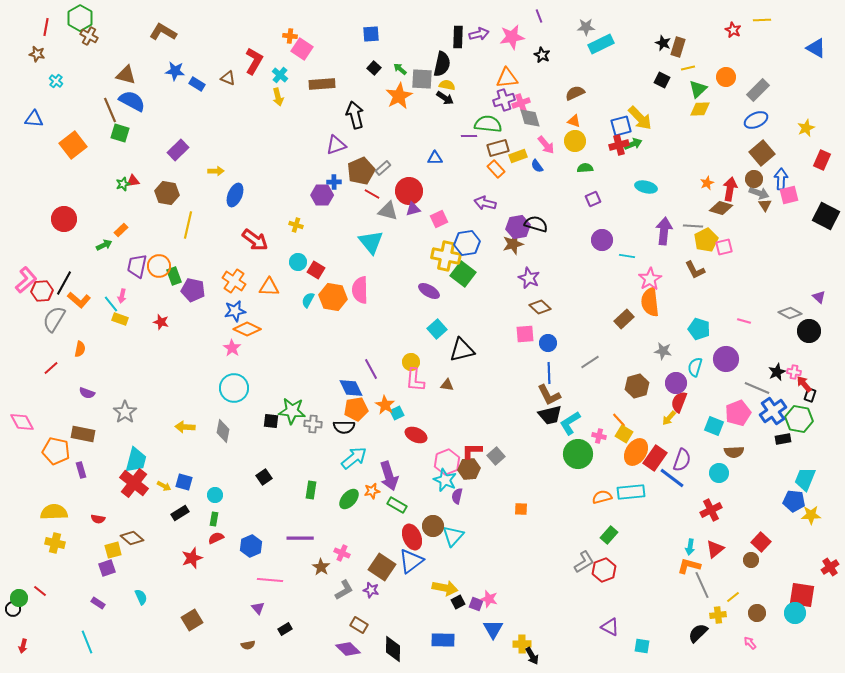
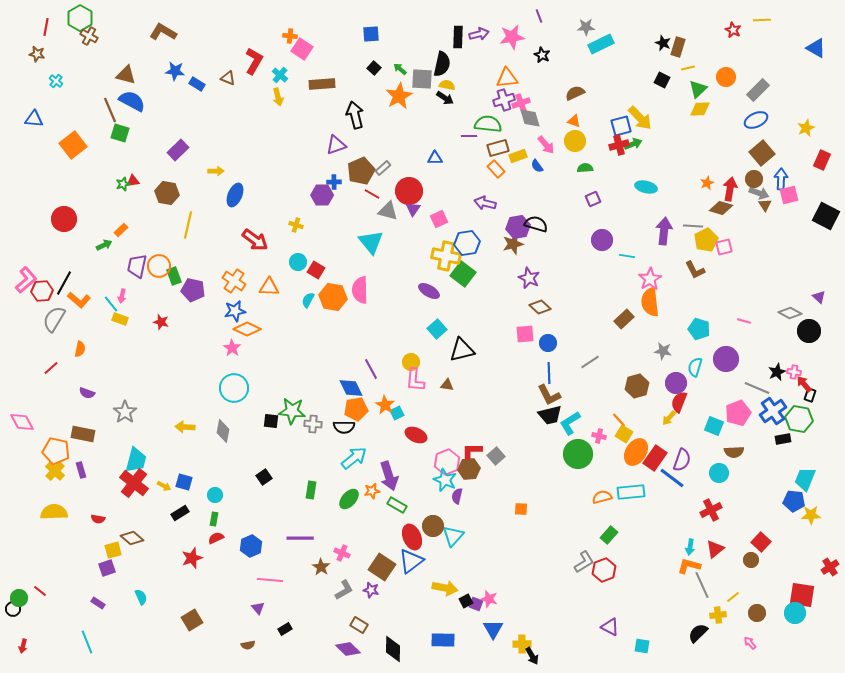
purple triangle at (413, 209): rotated 42 degrees counterclockwise
yellow cross at (55, 543): moved 72 px up; rotated 30 degrees clockwise
black square at (458, 602): moved 8 px right, 1 px up
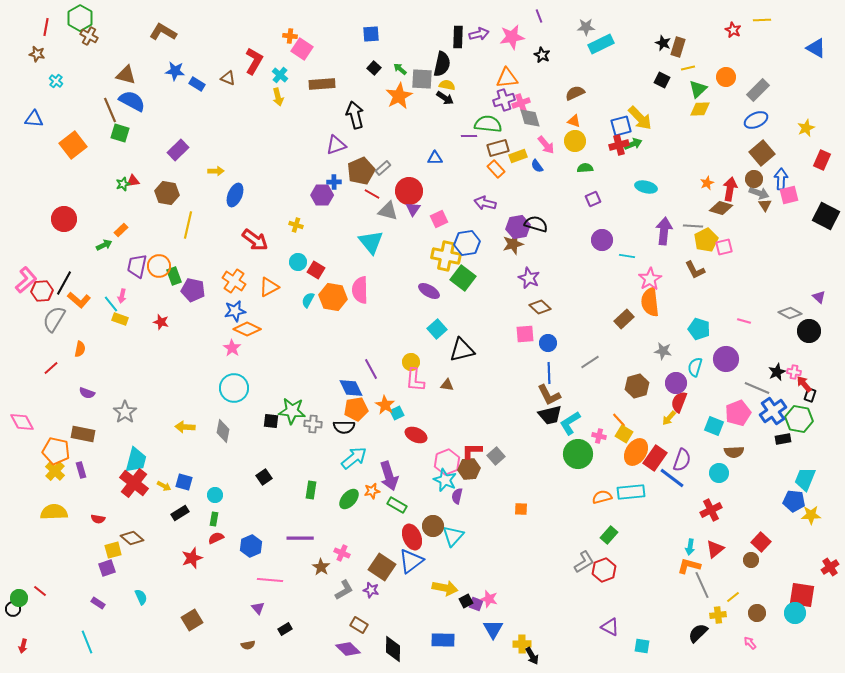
green square at (463, 274): moved 4 px down
orange triangle at (269, 287): rotated 30 degrees counterclockwise
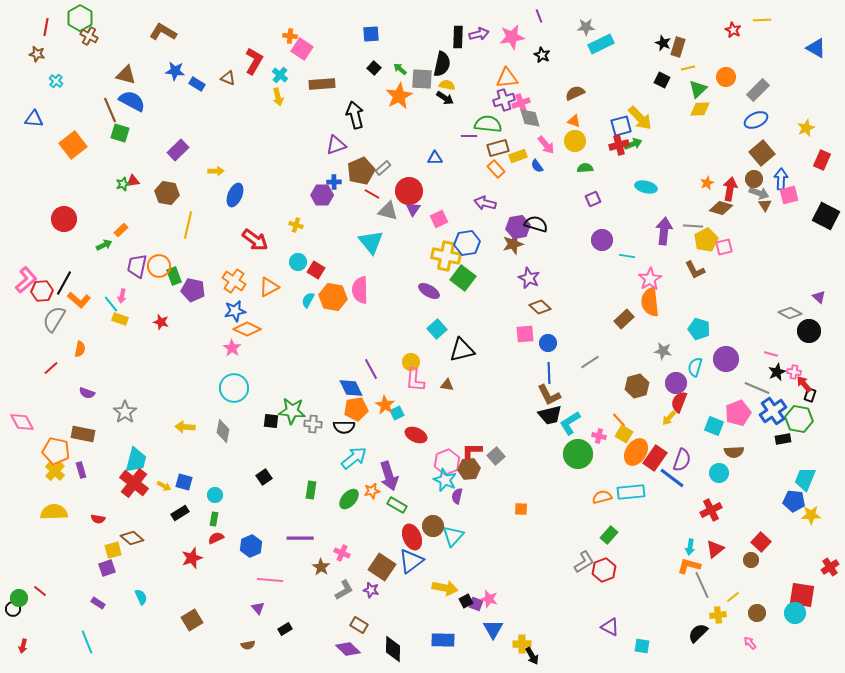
pink line at (744, 321): moved 27 px right, 33 px down
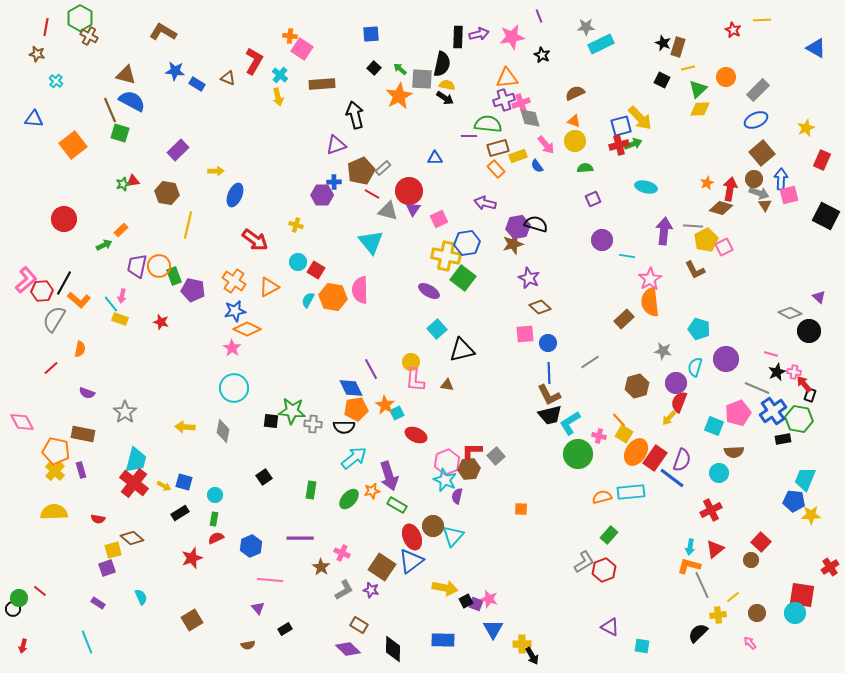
pink square at (724, 247): rotated 12 degrees counterclockwise
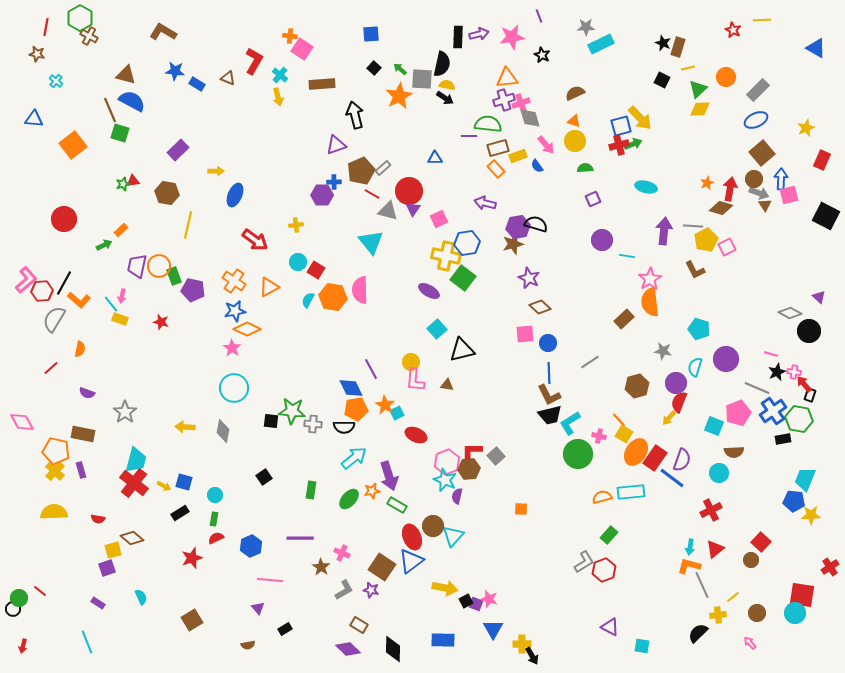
yellow cross at (296, 225): rotated 24 degrees counterclockwise
pink square at (724, 247): moved 3 px right
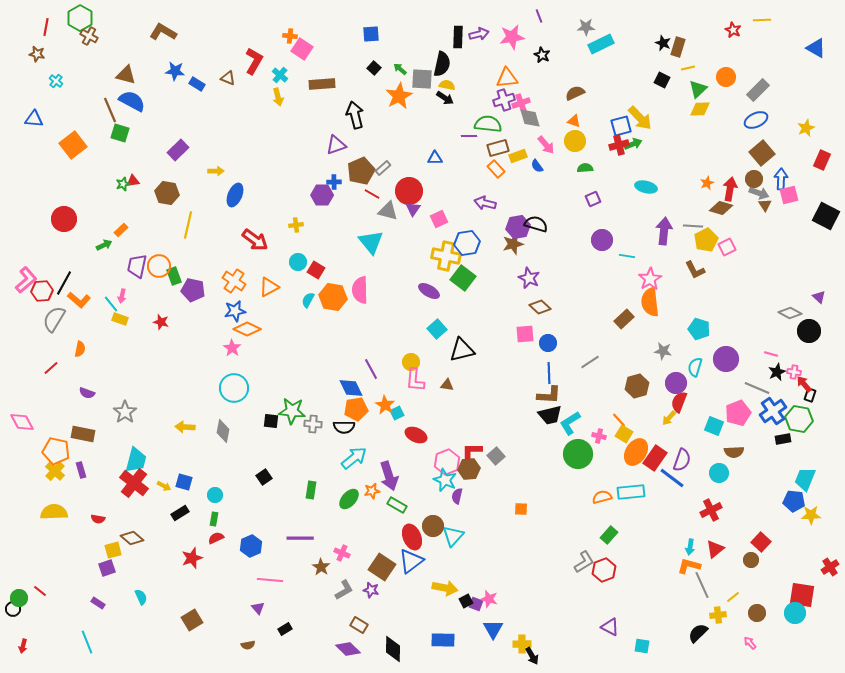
brown L-shape at (549, 395): rotated 60 degrees counterclockwise
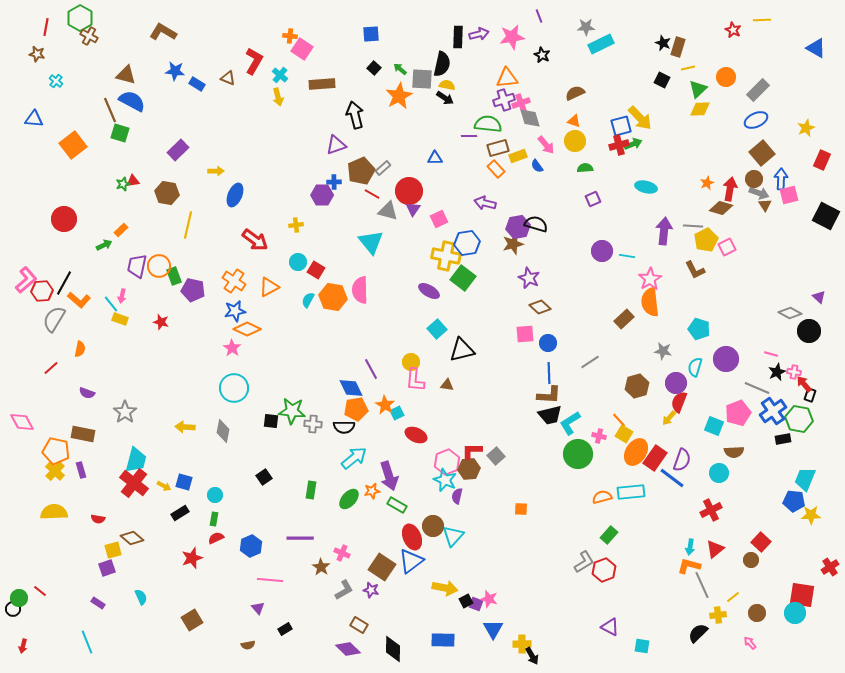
purple circle at (602, 240): moved 11 px down
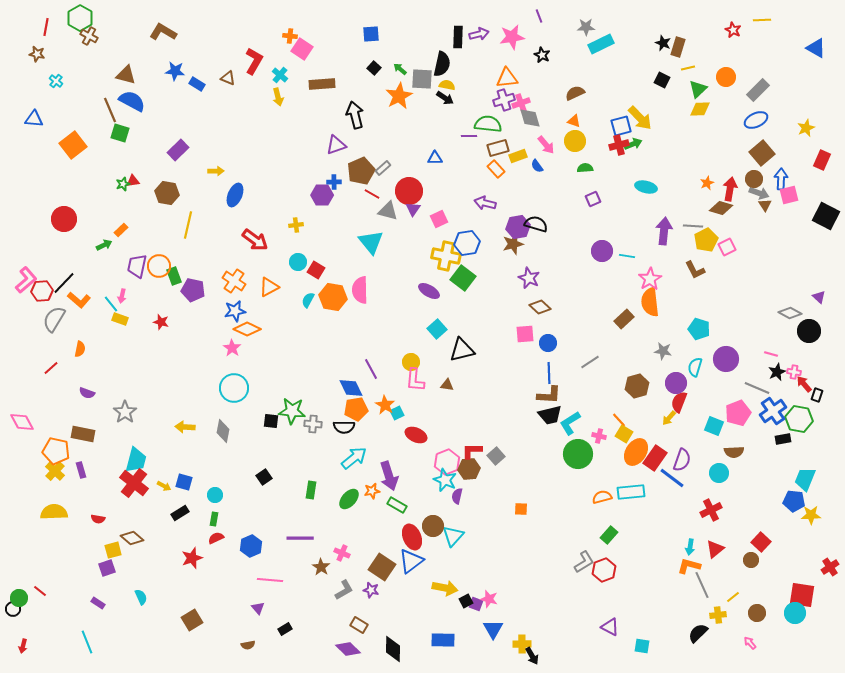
black line at (64, 283): rotated 15 degrees clockwise
black rectangle at (810, 395): moved 7 px right
